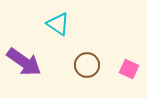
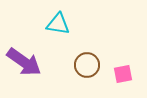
cyan triangle: rotated 25 degrees counterclockwise
pink square: moved 6 px left, 5 px down; rotated 36 degrees counterclockwise
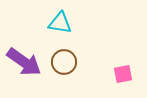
cyan triangle: moved 2 px right, 1 px up
brown circle: moved 23 px left, 3 px up
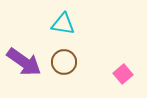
cyan triangle: moved 3 px right, 1 px down
pink square: rotated 30 degrees counterclockwise
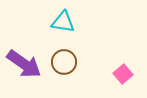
cyan triangle: moved 2 px up
purple arrow: moved 2 px down
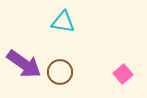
brown circle: moved 4 px left, 10 px down
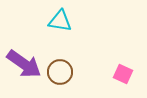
cyan triangle: moved 3 px left, 1 px up
pink square: rotated 24 degrees counterclockwise
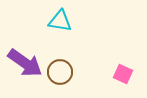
purple arrow: moved 1 px right, 1 px up
